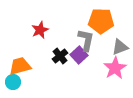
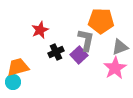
black cross: moved 4 px left, 4 px up; rotated 14 degrees clockwise
orange trapezoid: moved 2 px left, 1 px down
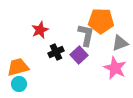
gray L-shape: moved 5 px up
gray triangle: moved 4 px up
pink star: rotated 15 degrees counterclockwise
cyan circle: moved 6 px right, 2 px down
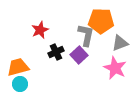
cyan circle: moved 1 px right
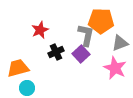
purple square: moved 2 px right, 1 px up
orange trapezoid: moved 1 px down
cyan circle: moved 7 px right, 4 px down
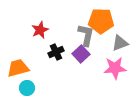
pink star: rotated 30 degrees counterclockwise
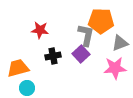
red star: rotated 30 degrees clockwise
black cross: moved 3 px left, 4 px down; rotated 14 degrees clockwise
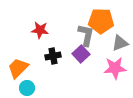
orange trapezoid: rotated 30 degrees counterclockwise
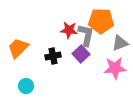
red star: moved 29 px right
orange trapezoid: moved 20 px up
cyan circle: moved 1 px left, 2 px up
